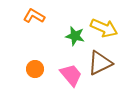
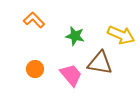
orange L-shape: moved 4 px down; rotated 15 degrees clockwise
yellow arrow: moved 17 px right, 7 px down
brown triangle: rotated 36 degrees clockwise
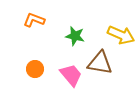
orange L-shape: rotated 25 degrees counterclockwise
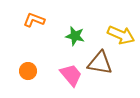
orange circle: moved 7 px left, 2 px down
